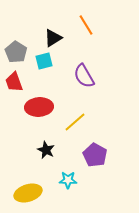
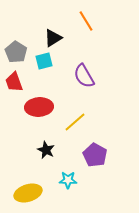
orange line: moved 4 px up
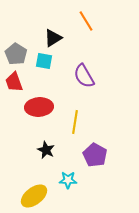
gray pentagon: moved 2 px down
cyan square: rotated 24 degrees clockwise
yellow line: rotated 40 degrees counterclockwise
yellow ellipse: moved 6 px right, 3 px down; rotated 20 degrees counterclockwise
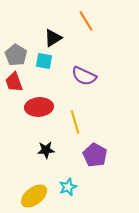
gray pentagon: moved 1 px down
purple semicircle: rotated 35 degrees counterclockwise
yellow line: rotated 25 degrees counterclockwise
black star: rotated 30 degrees counterclockwise
cyan star: moved 7 px down; rotated 24 degrees counterclockwise
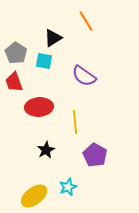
gray pentagon: moved 2 px up
purple semicircle: rotated 10 degrees clockwise
yellow line: rotated 10 degrees clockwise
black star: rotated 24 degrees counterclockwise
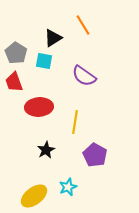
orange line: moved 3 px left, 4 px down
yellow line: rotated 15 degrees clockwise
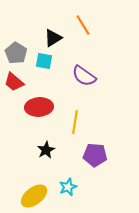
red trapezoid: rotated 30 degrees counterclockwise
purple pentagon: rotated 25 degrees counterclockwise
